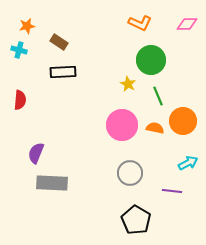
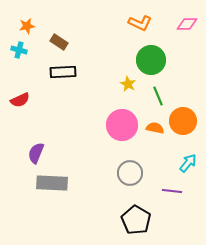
red semicircle: rotated 60 degrees clockwise
cyan arrow: rotated 24 degrees counterclockwise
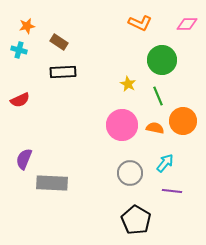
green circle: moved 11 px right
purple semicircle: moved 12 px left, 6 px down
cyan arrow: moved 23 px left
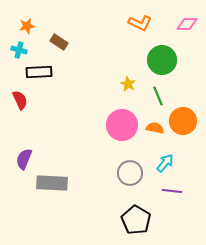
black rectangle: moved 24 px left
red semicircle: rotated 90 degrees counterclockwise
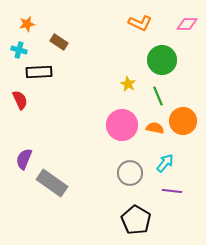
orange star: moved 2 px up
gray rectangle: rotated 32 degrees clockwise
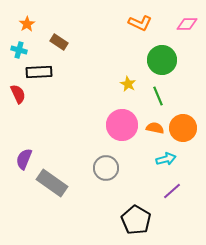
orange star: rotated 21 degrees counterclockwise
red semicircle: moved 2 px left, 6 px up
orange circle: moved 7 px down
cyan arrow: moved 1 px right, 4 px up; rotated 36 degrees clockwise
gray circle: moved 24 px left, 5 px up
purple line: rotated 48 degrees counterclockwise
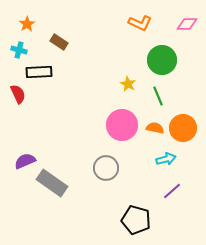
purple semicircle: moved 1 px right, 2 px down; rotated 45 degrees clockwise
black pentagon: rotated 16 degrees counterclockwise
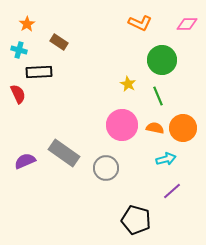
gray rectangle: moved 12 px right, 30 px up
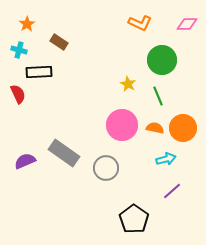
black pentagon: moved 2 px left, 1 px up; rotated 20 degrees clockwise
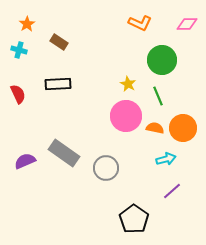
black rectangle: moved 19 px right, 12 px down
pink circle: moved 4 px right, 9 px up
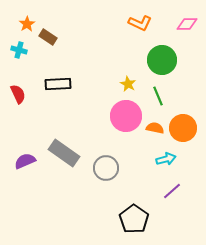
brown rectangle: moved 11 px left, 5 px up
